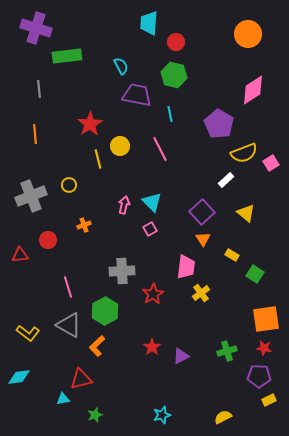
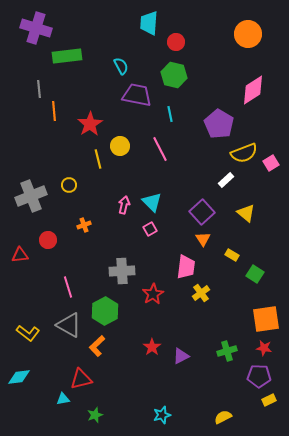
orange line at (35, 134): moved 19 px right, 23 px up
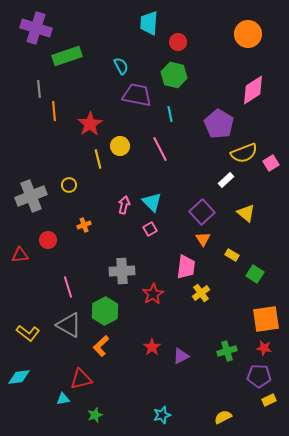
red circle at (176, 42): moved 2 px right
green rectangle at (67, 56): rotated 12 degrees counterclockwise
orange L-shape at (97, 346): moved 4 px right
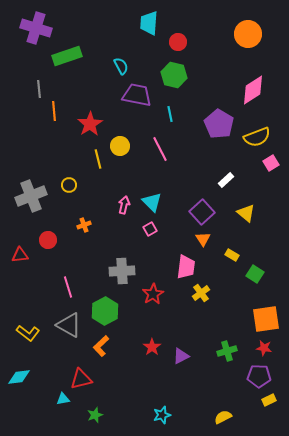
yellow semicircle at (244, 153): moved 13 px right, 16 px up
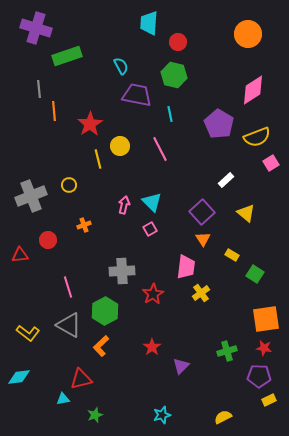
purple triangle at (181, 356): moved 10 px down; rotated 18 degrees counterclockwise
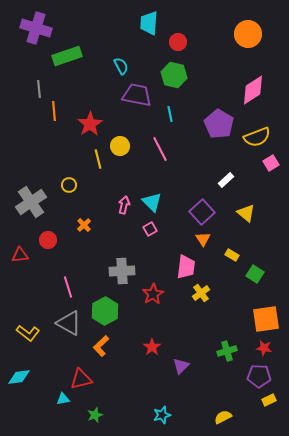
gray cross at (31, 196): moved 6 px down; rotated 12 degrees counterclockwise
orange cross at (84, 225): rotated 24 degrees counterclockwise
gray triangle at (69, 325): moved 2 px up
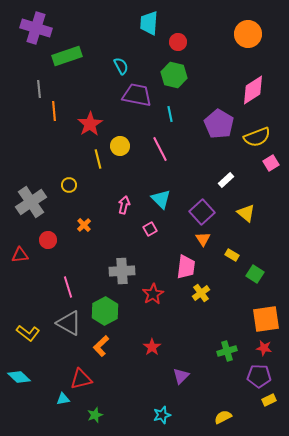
cyan triangle at (152, 202): moved 9 px right, 3 px up
purple triangle at (181, 366): moved 10 px down
cyan diamond at (19, 377): rotated 50 degrees clockwise
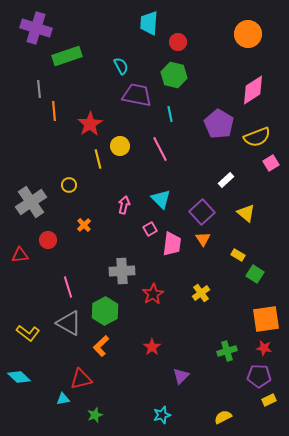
yellow rectangle at (232, 255): moved 6 px right
pink trapezoid at (186, 267): moved 14 px left, 23 px up
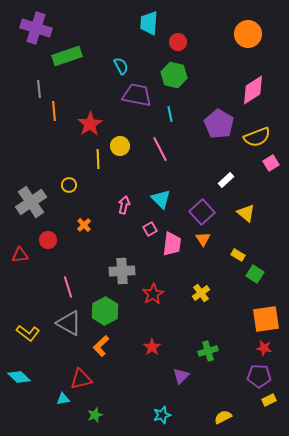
yellow line at (98, 159): rotated 12 degrees clockwise
green cross at (227, 351): moved 19 px left
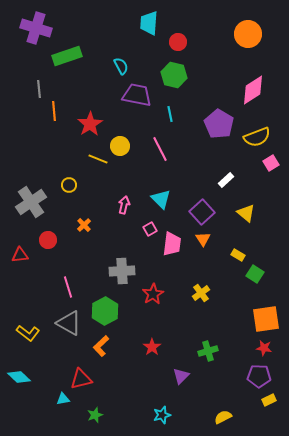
yellow line at (98, 159): rotated 66 degrees counterclockwise
